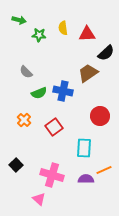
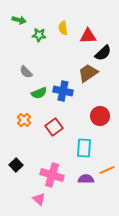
red triangle: moved 1 px right, 2 px down
black semicircle: moved 3 px left
orange line: moved 3 px right
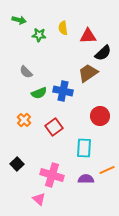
black square: moved 1 px right, 1 px up
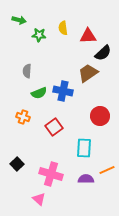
gray semicircle: moved 1 px right, 1 px up; rotated 48 degrees clockwise
orange cross: moved 1 px left, 3 px up; rotated 24 degrees counterclockwise
pink cross: moved 1 px left, 1 px up
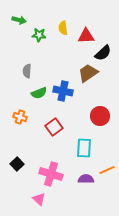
red triangle: moved 2 px left
orange cross: moved 3 px left
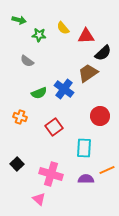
yellow semicircle: rotated 32 degrees counterclockwise
gray semicircle: moved 10 px up; rotated 56 degrees counterclockwise
blue cross: moved 1 px right, 2 px up; rotated 24 degrees clockwise
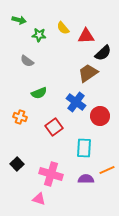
blue cross: moved 12 px right, 13 px down
pink triangle: rotated 24 degrees counterclockwise
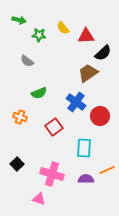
pink cross: moved 1 px right
